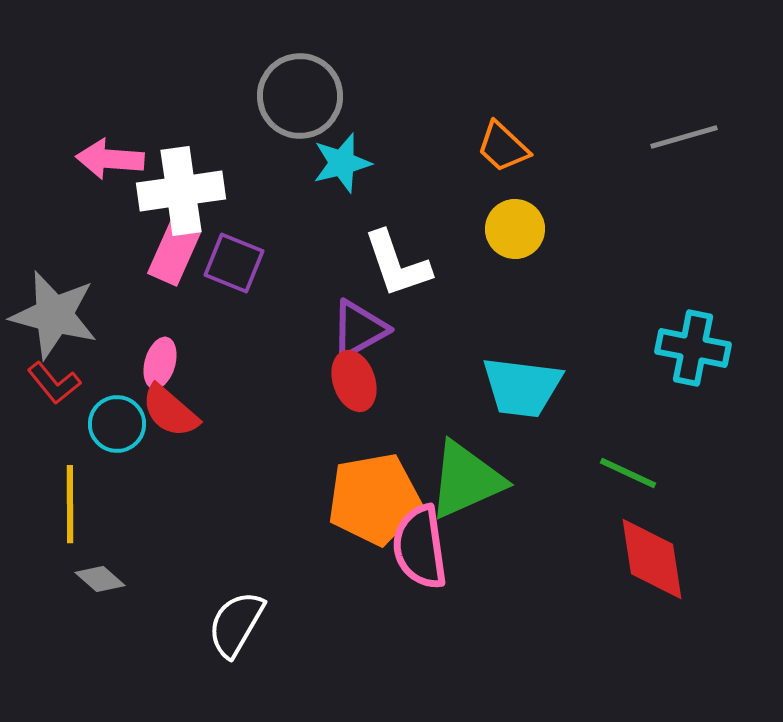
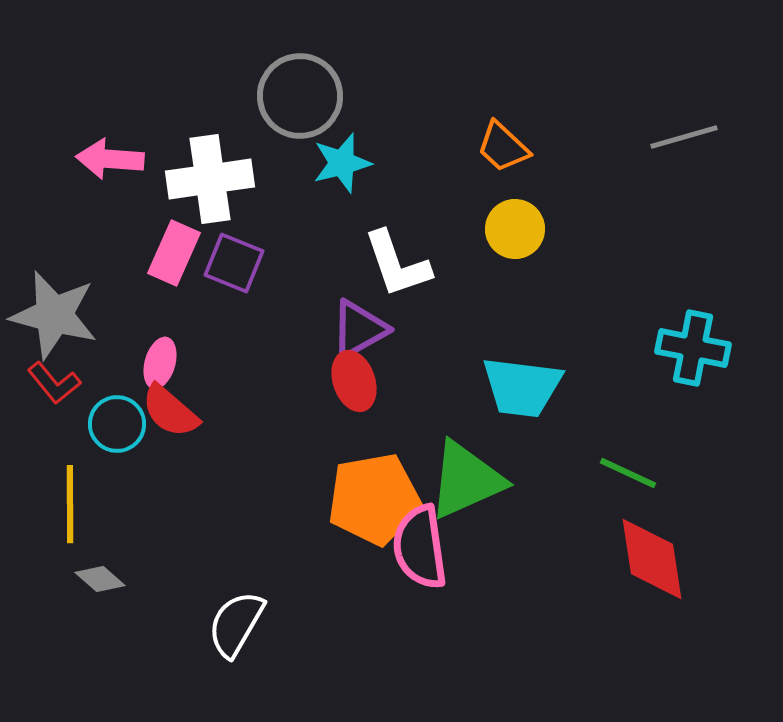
white cross: moved 29 px right, 12 px up
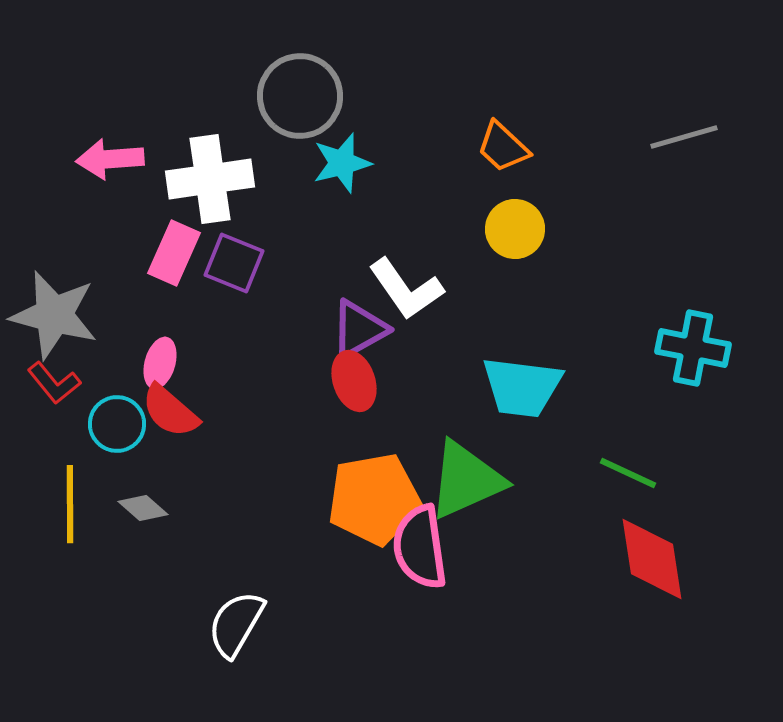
pink arrow: rotated 8 degrees counterclockwise
white L-shape: moved 9 px right, 25 px down; rotated 16 degrees counterclockwise
gray diamond: moved 43 px right, 71 px up
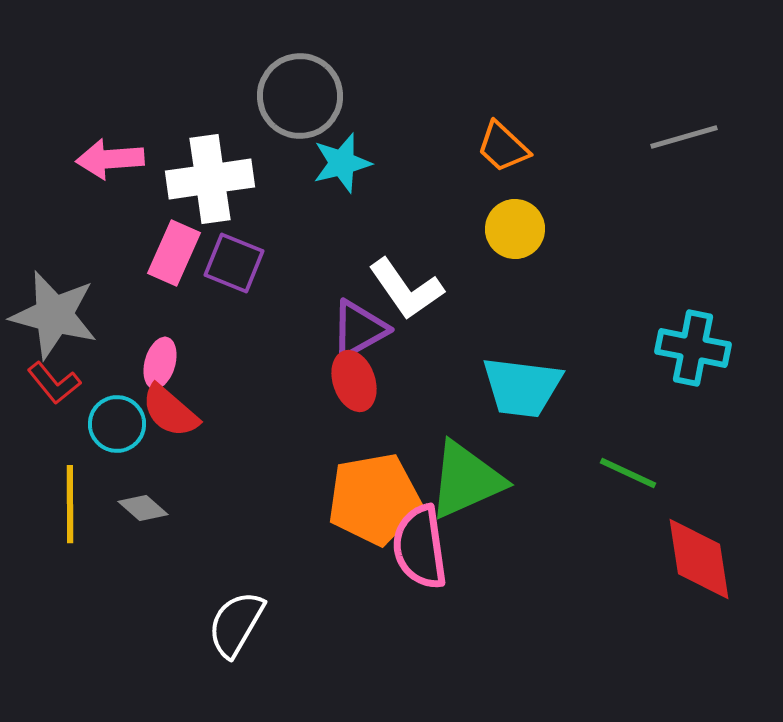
red diamond: moved 47 px right
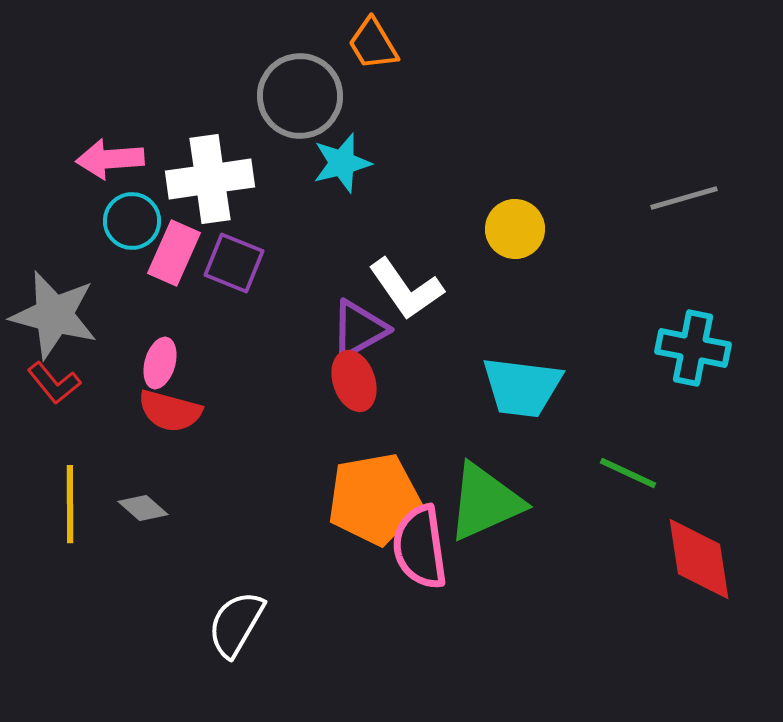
gray line: moved 61 px down
orange trapezoid: moved 130 px left, 103 px up; rotated 16 degrees clockwise
red semicircle: rotated 26 degrees counterclockwise
cyan circle: moved 15 px right, 203 px up
green triangle: moved 19 px right, 22 px down
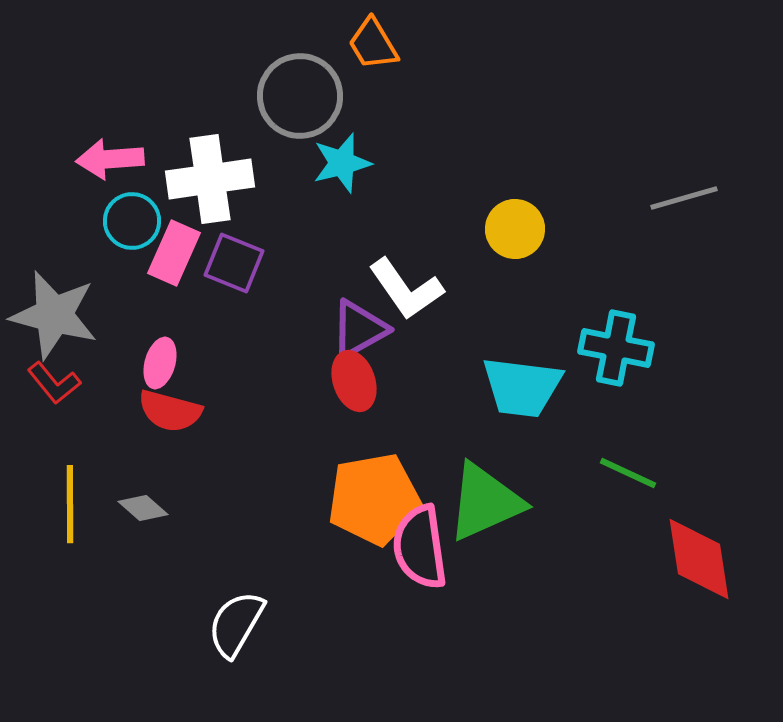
cyan cross: moved 77 px left
